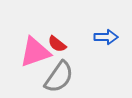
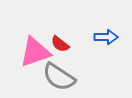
red semicircle: moved 3 px right
gray semicircle: rotated 88 degrees clockwise
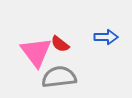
pink triangle: moved 1 px right; rotated 48 degrees counterclockwise
gray semicircle: rotated 140 degrees clockwise
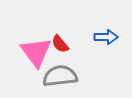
red semicircle: rotated 12 degrees clockwise
gray semicircle: moved 1 px right, 1 px up
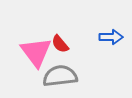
blue arrow: moved 5 px right
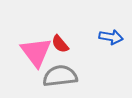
blue arrow: rotated 10 degrees clockwise
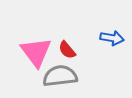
blue arrow: moved 1 px right, 1 px down
red semicircle: moved 7 px right, 6 px down
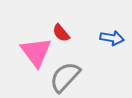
red semicircle: moved 6 px left, 17 px up
gray semicircle: moved 5 px right, 1 px down; rotated 40 degrees counterclockwise
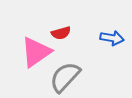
red semicircle: rotated 66 degrees counterclockwise
pink triangle: rotated 32 degrees clockwise
